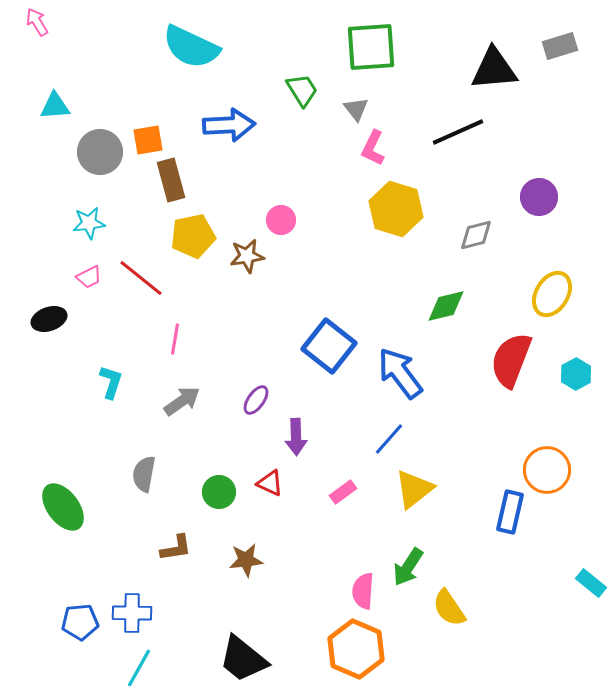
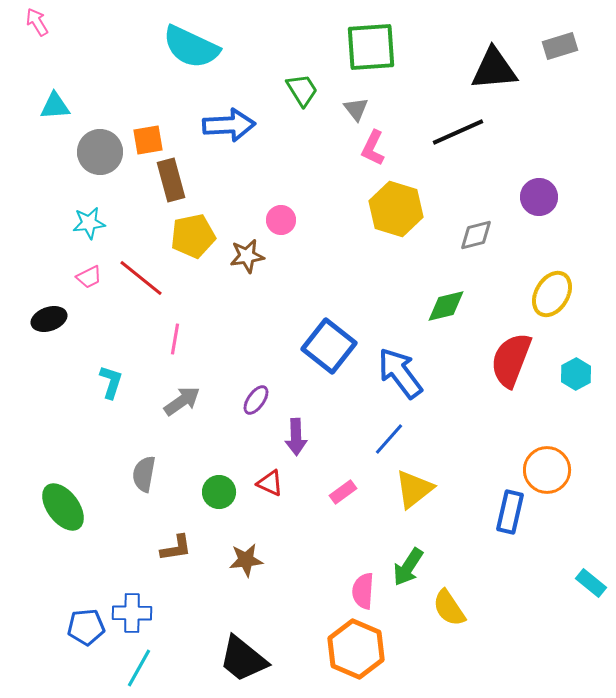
blue pentagon at (80, 622): moved 6 px right, 5 px down
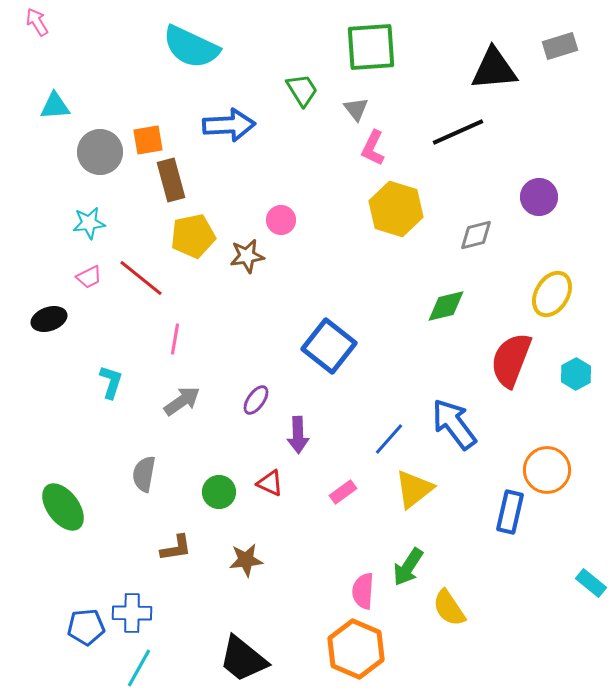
blue arrow at (400, 373): moved 54 px right, 51 px down
purple arrow at (296, 437): moved 2 px right, 2 px up
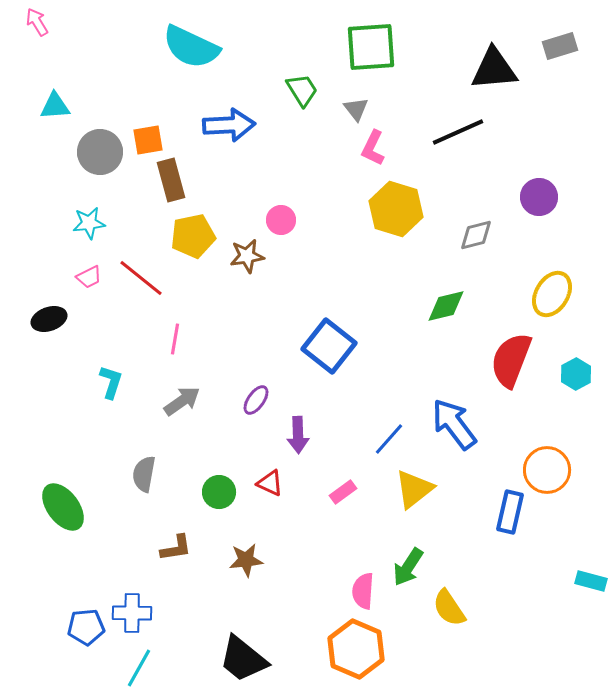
cyan rectangle at (591, 583): moved 2 px up; rotated 24 degrees counterclockwise
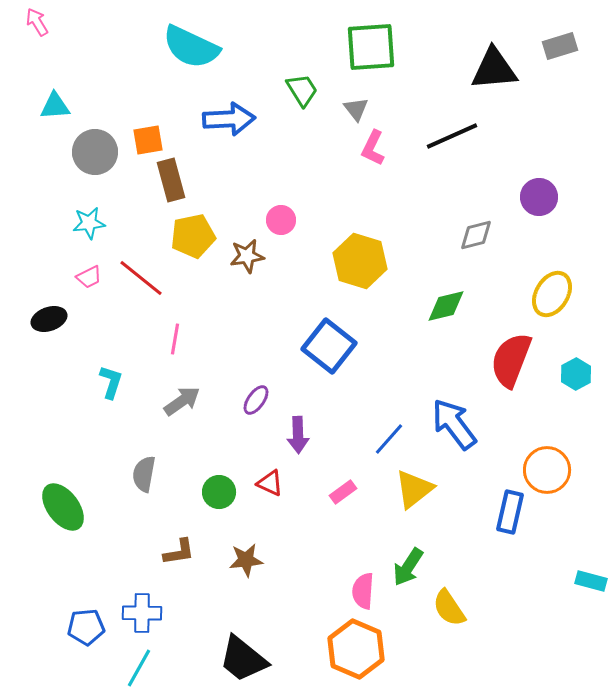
blue arrow at (229, 125): moved 6 px up
black line at (458, 132): moved 6 px left, 4 px down
gray circle at (100, 152): moved 5 px left
yellow hexagon at (396, 209): moved 36 px left, 52 px down
brown L-shape at (176, 548): moved 3 px right, 4 px down
blue cross at (132, 613): moved 10 px right
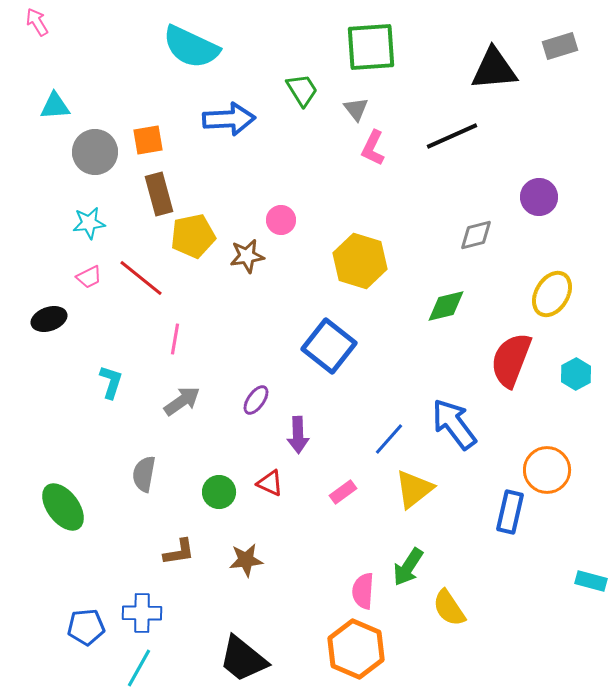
brown rectangle at (171, 180): moved 12 px left, 14 px down
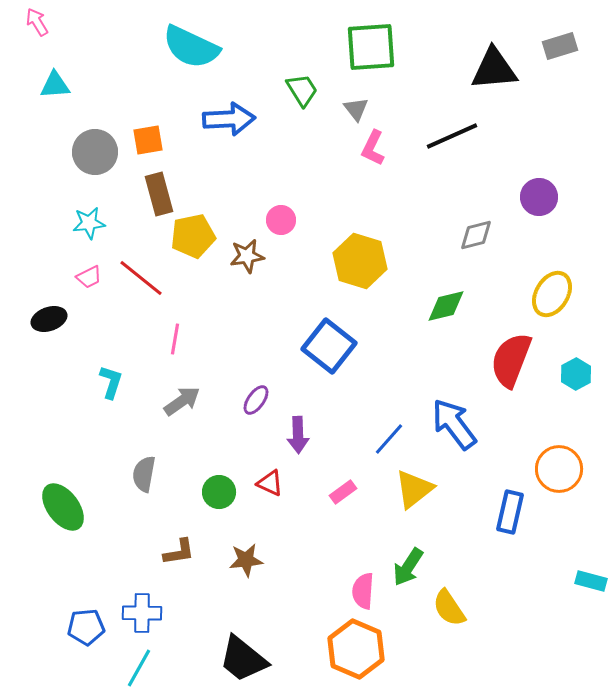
cyan triangle at (55, 106): moved 21 px up
orange circle at (547, 470): moved 12 px right, 1 px up
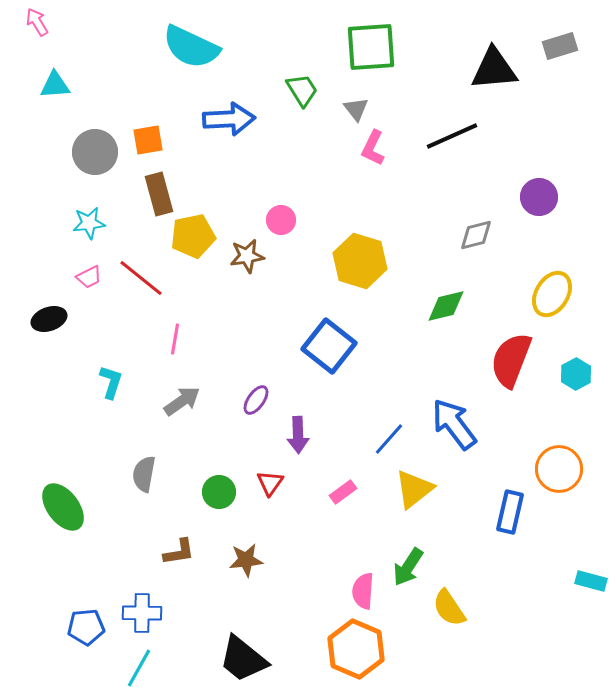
red triangle at (270, 483): rotated 40 degrees clockwise
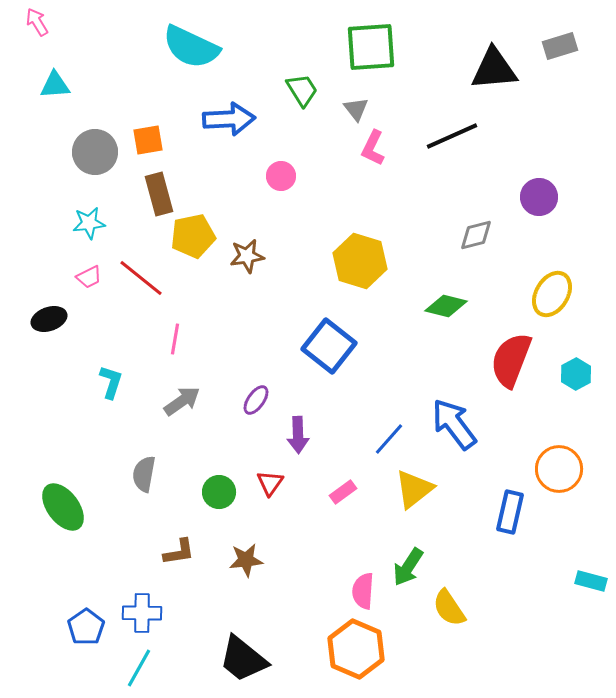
pink circle at (281, 220): moved 44 px up
green diamond at (446, 306): rotated 27 degrees clockwise
blue pentagon at (86, 627): rotated 30 degrees counterclockwise
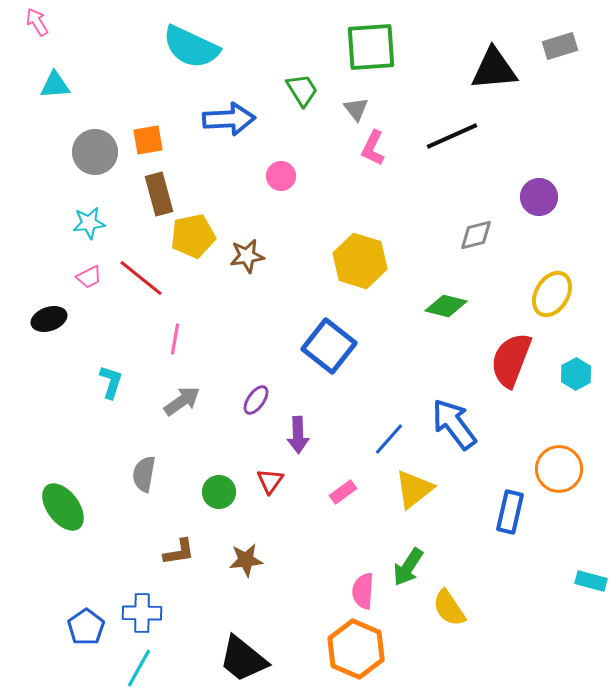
red triangle at (270, 483): moved 2 px up
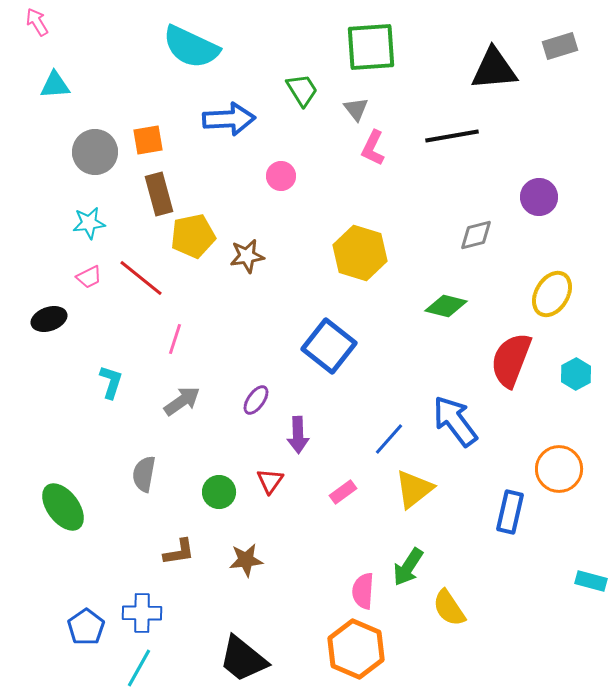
black line at (452, 136): rotated 14 degrees clockwise
yellow hexagon at (360, 261): moved 8 px up
pink line at (175, 339): rotated 8 degrees clockwise
blue arrow at (454, 424): moved 1 px right, 3 px up
